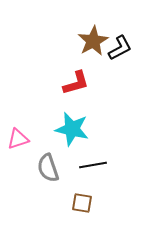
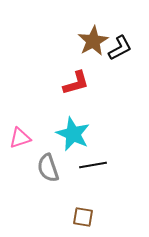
cyan star: moved 1 px right, 5 px down; rotated 12 degrees clockwise
pink triangle: moved 2 px right, 1 px up
brown square: moved 1 px right, 14 px down
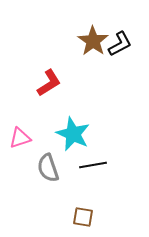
brown star: rotated 8 degrees counterclockwise
black L-shape: moved 4 px up
red L-shape: moved 27 px left; rotated 16 degrees counterclockwise
